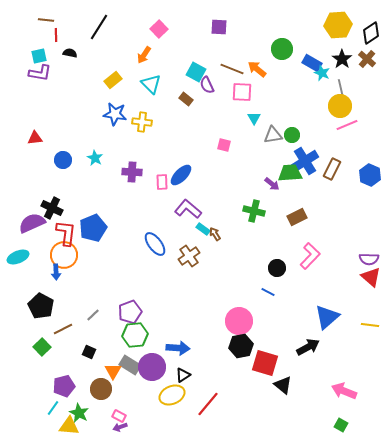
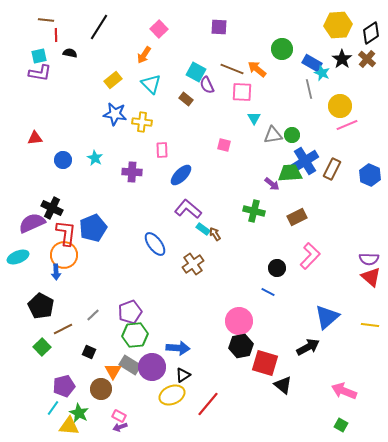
gray line at (341, 89): moved 32 px left
pink rectangle at (162, 182): moved 32 px up
brown cross at (189, 256): moved 4 px right, 8 px down
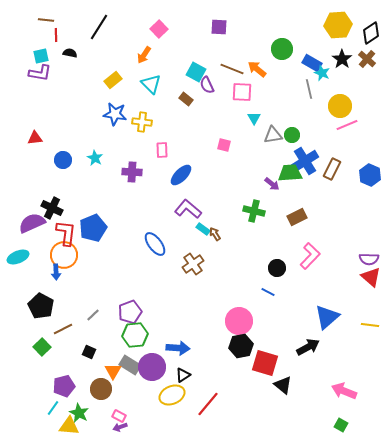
cyan square at (39, 56): moved 2 px right
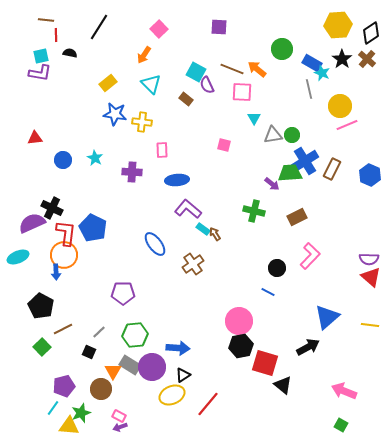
yellow rectangle at (113, 80): moved 5 px left, 3 px down
blue ellipse at (181, 175): moved 4 px left, 5 px down; rotated 40 degrees clockwise
blue pentagon at (93, 228): rotated 24 degrees counterclockwise
purple pentagon at (130, 312): moved 7 px left, 19 px up; rotated 20 degrees clockwise
gray line at (93, 315): moved 6 px right, 17 px down
green star at (79, 413): moved 2 px right; rotated 24 degrees clockwise
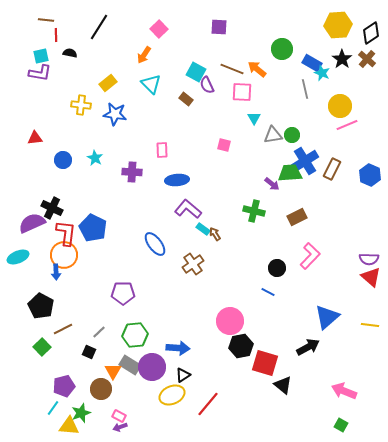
gray line at (309, 89): moved 4 px left
yellow cross at (142, 122): moved 61 px left, 17 px up
pink circle at (239, 321): moved 9 px left
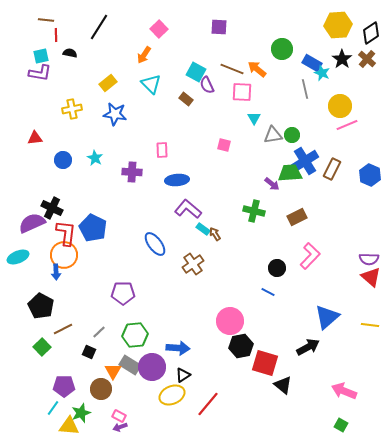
yellow cross at (81, 105): moved 9 px left, 4 px down; rotated 18 degrees counterclockwise
purple pentagon at (64, 386): rotated 15 degrees clockwise
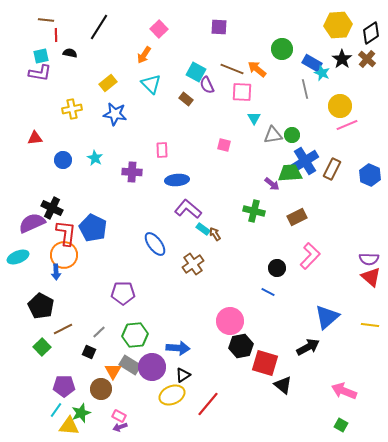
cyan line at (53, 408): moved 3 px right, 2 px down
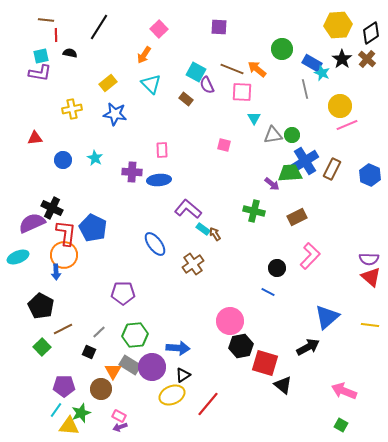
blue ellipse at (177, 180): moved 18 px left
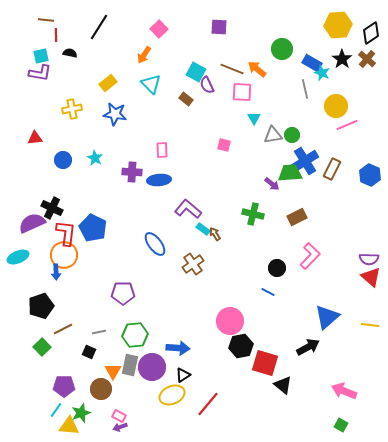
yellow circle at (340, 106): moved 4 px left
green cross at (254, 211): moved 1 px left, 3 px down
black pentagon at (41, 306): rotated 25 degrees clockwise
gray line at (99, 332): rotated 32 degrees clockwise
gray rectangle at (130, 365): rotated 70 degrees clockwise
